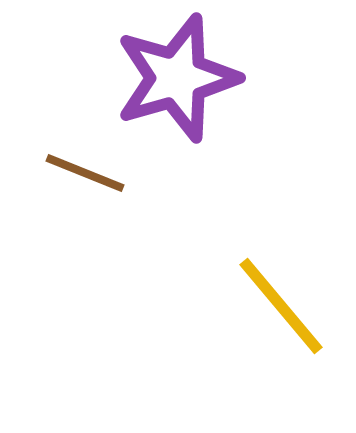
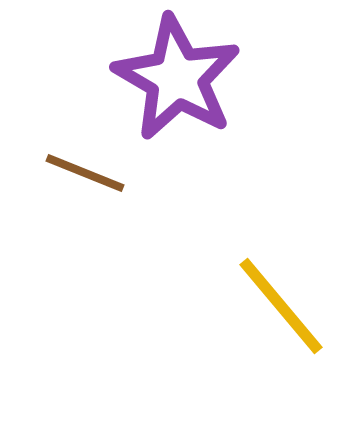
purple star: rotated 26 degrees counterclockwise
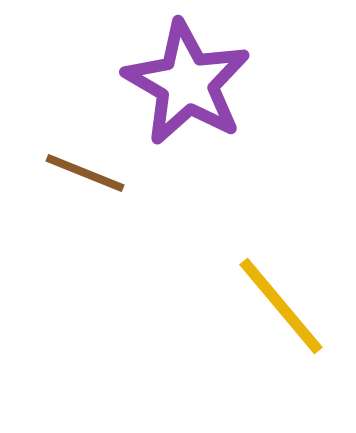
purple star: moved 10 px right, 5 px down
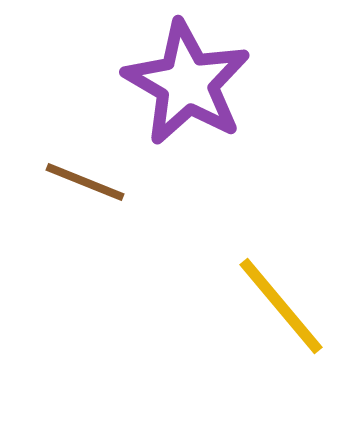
brown line: moved 9 px down
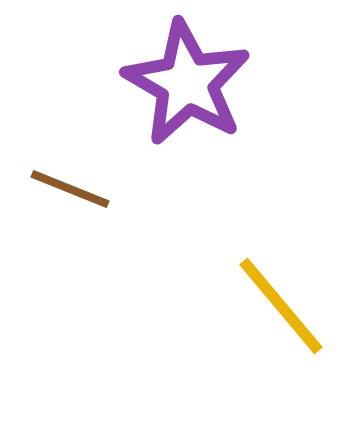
brown line: moved 15 px left, 7 px down
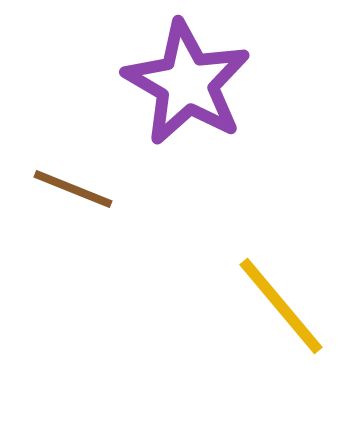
brown line: moved 3 px right
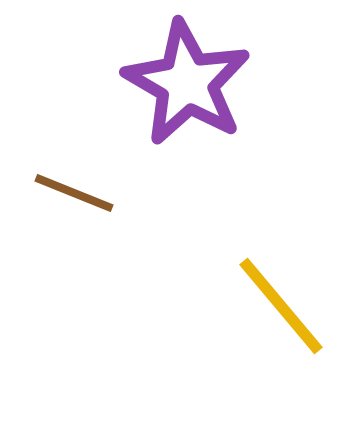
brown line: moved 1 px right, 4 px down
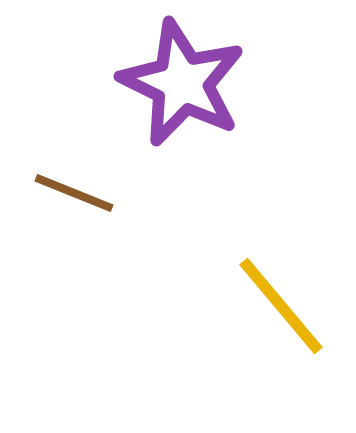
purple star: moved 5 px left; rotated 4 degrees counterclockwise
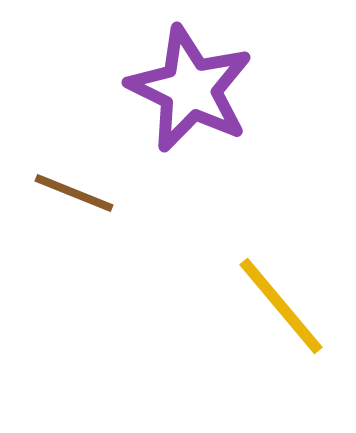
purple star: moved 8 px right, 6 px down
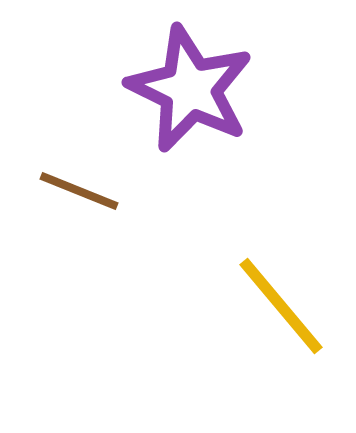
brown line: moved 5 px right, 2 px up
